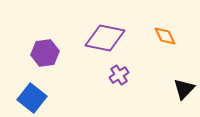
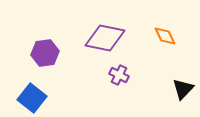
purple cross: rotated 30 degrees counterclockwise
black triangle: moved 1 px left
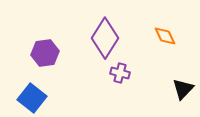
purple diamond: rotated 69 degrees counterclockwise
purple cross: moved 1 px right, 2 px up; rotated 12 degrees counterclockwise
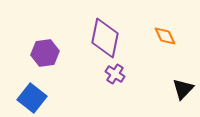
purple diamond: rotated 21 degrees counterclockwise
purple cross: moved 5 px left, 1 px down; rotated 18 degrees clockwise
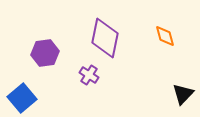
orange diamond: rotated 10 degrees clockwise
purple cross: moved 26 px left, 1 px down
black triangle: moved 5 px down
blue square: moved 10 px left; rotated 12 degrees clockwise
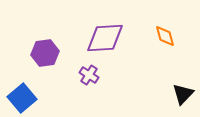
purple diamond: rotated 75 degrees clockwise
